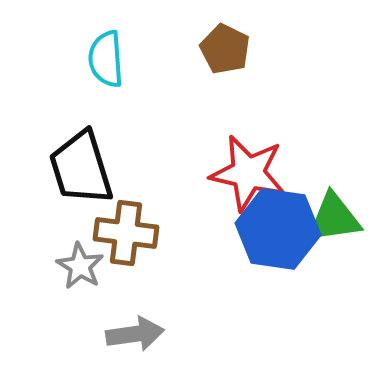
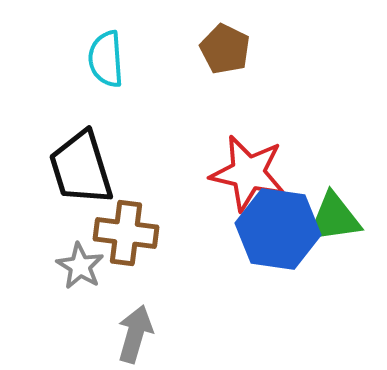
gray arrow: rotated 66 degrees counterclockwise
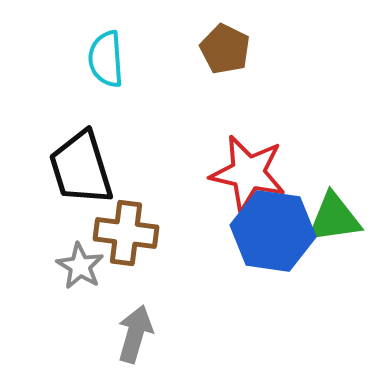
blue hexagon: moved 5 px left, 2 px down
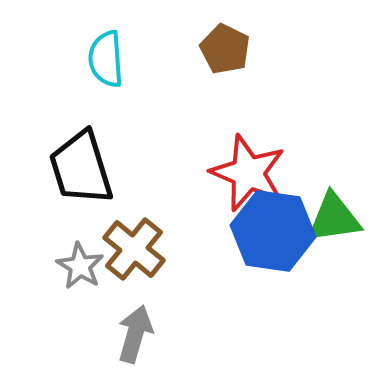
red star: rotated 10 degrees clockwise
brown cross: moved 8 px right, 16 px down; rotated 32 degrees clockwise
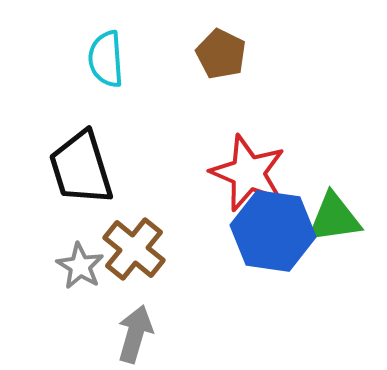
brown pentagon: moved 4 px left, 5 px down
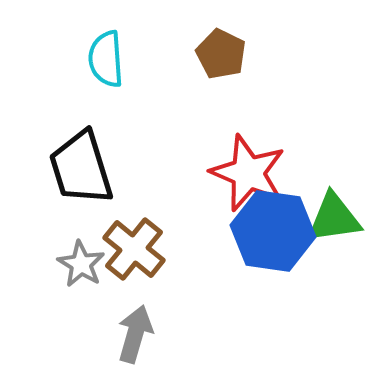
gray star: moved 1 px right, 2 px up
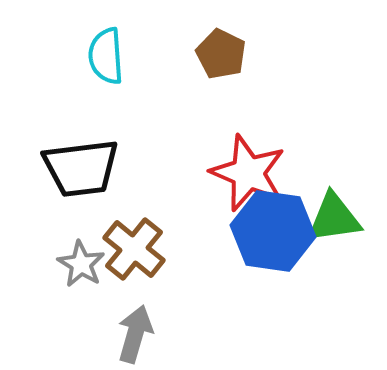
cyan semicircle: moved 3 px up
black trapezoid: rotated 80 degrees counterclockwise
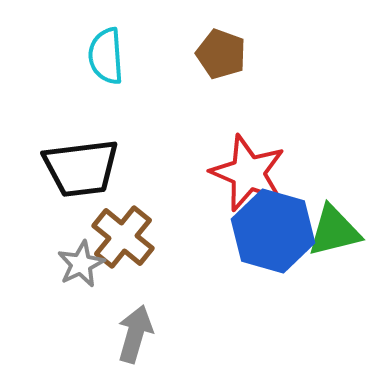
brown pentagon: rotated 6 degrees counterclockwise
green triangle: moved 13 px down; rotated 6 degrees counterclockwise
blue hexagon: rotated 8 degrees clockwise
brown cross: moved 11 px left, 12 px up
gray star: rotated 15 degrees clockwise
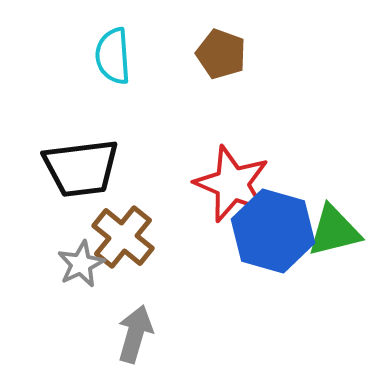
cyan semicircle: moved 7 px right
red star: moved 16 px left, 11 px down
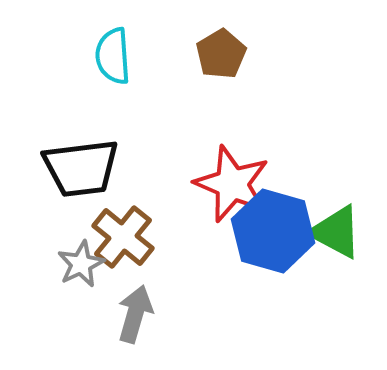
brown pentagon: rotated 21 degrees clockwise
green triangle: moved 2 px right, 1 px down; rotated 42 degrees clockwise
gray arrow: moved 20 px up
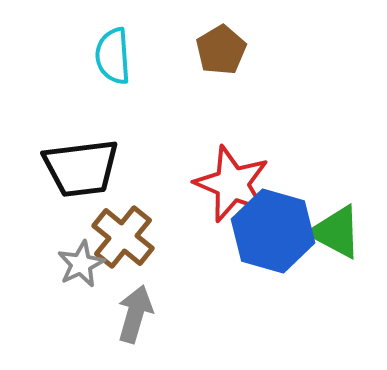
brown pentagon: moved 4 px up
